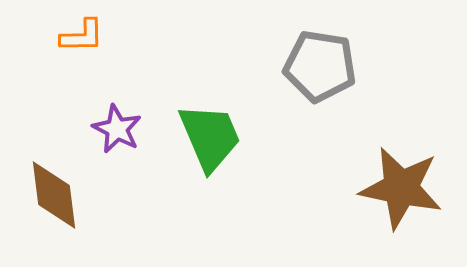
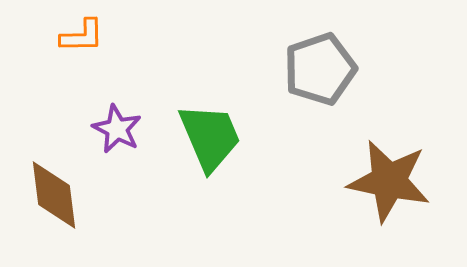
gray pentagon: moved 3 px down; rotated 28 degrees counterclockwise
brown star: moved 12 px left, 7 px up
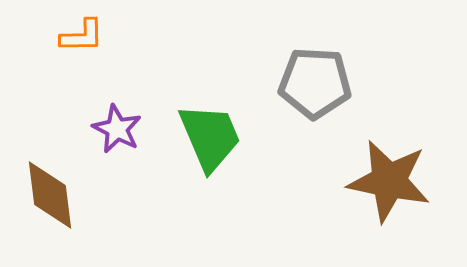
gray pentagon: moved 5 px left, 14 px down; rotated 22 degrees clockwise
brown diamond: moved 4 px left
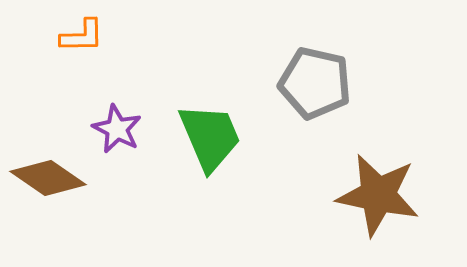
gray pentagon: rotated 10 degrees clockwise
brown star: moved 11 px left, 14 px down
brown diamond: moved 2 px left, 17 px up; rotated 48 degrees counterclockwise
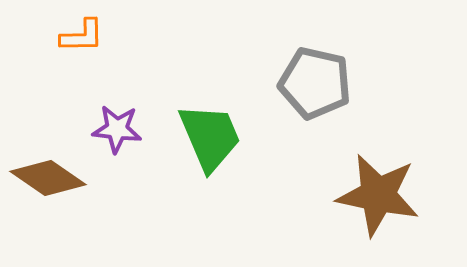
purple star: rotated 21 degrees counterclockwise
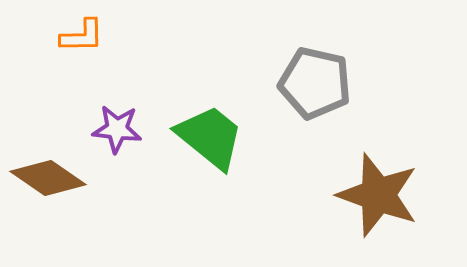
green trapezoid: rotated 28 degrees counterclockwise
brown star: rotated 8 degrees clockwise
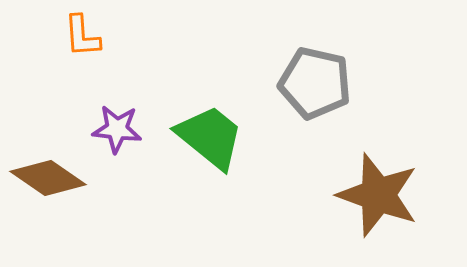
orange L-shape: rotated 87 degrees clockwise
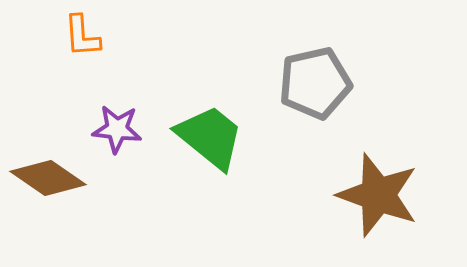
gray pentagon: rotated 26 degrees counterclockwise
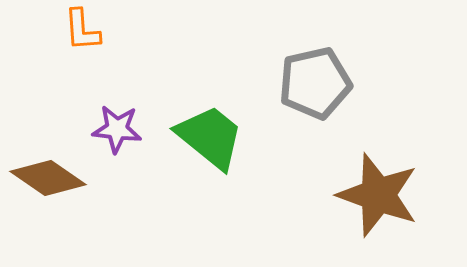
orange L-shape: moved 6 px up
